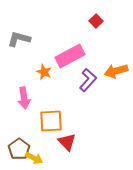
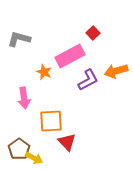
red square: moved 3 px left, 12 px down
purple L-shape: rotated 20 degrees clockwise
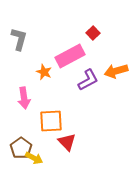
gray L-shape: rotated 90 degrees clockwise
brown pentagon: moved 2 px right, 1 px up
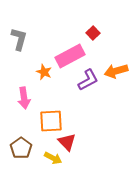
yellow arrow: moved 19 px right
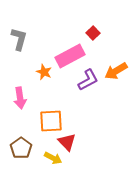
orange arrow: rotated 15 degrees counterclockwise
pink arrow: moved 4 px left
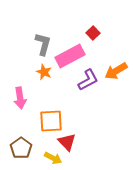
gray L-shape: moved 24 px right, 5 px down
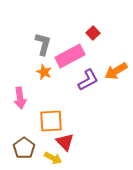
red triangle: moved 2 px left
brown pentagon: moved 3 px right
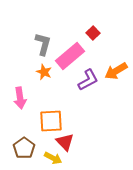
pink rectangle: rotated 12 degrees counterclockwise
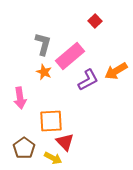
red square: moved 2 px right, 12 px up
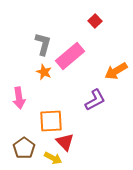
purple L-shape: moved 7 px right, 20 px down
pink arrow: moved 1 px left
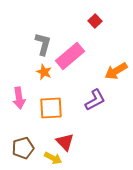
orange square: moved 13 px up
brown pentagon: moved 1 px left; rotated 20 degrees clockwise
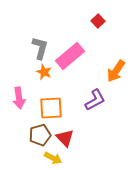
red square: moved 3 px right
gray L-shape: moved 3 px left, 4 px down
orange arrow: rotated 25 degrees counterclockwise
red triangle: moved 4 px up
brown pentagon: moved 17 px right, 13 px up
